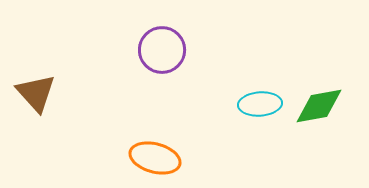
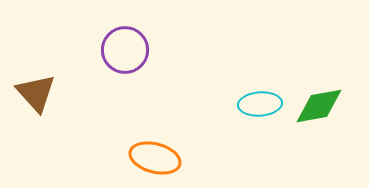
purple circle: moved 37 px left
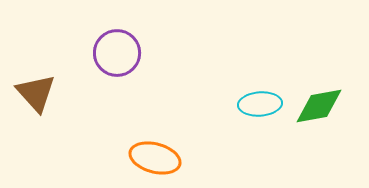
purple circle: moved 8 px left, 3 px down
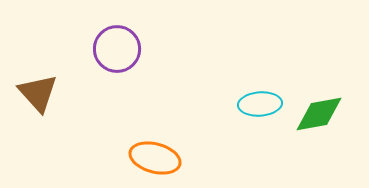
purple circle: moved 4 px up
brown triangle: moved 2 px right
green diamond: moved 8 px down
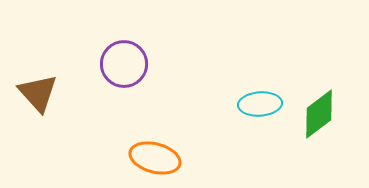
purple circle: moved 7 px right, 15 px down
green diamond: rotated 27 degrees counterclockwise
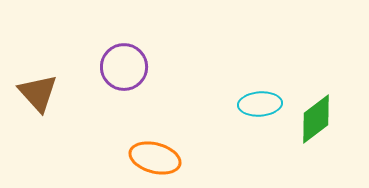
purple circle: moved 3 px down
green diamond: moved 3 px left, 5 px down
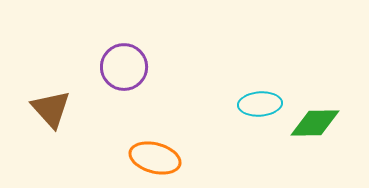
brown triangle: moved 13 px right, 16 px down
green diamond: moved 1 px left, 4 px down; rotated 36 degrees clockwise
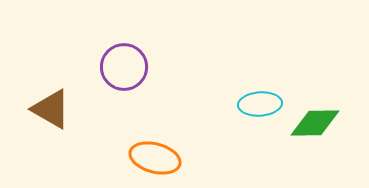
brown triangle: rotated 18 degrees counterclockwise
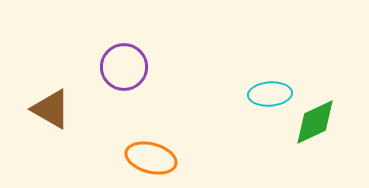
cyan ellipse: moved 10 px right, 10 px up
green diamond: moved 1 px up; rotated 24 degrees counterclockwise
orange ellipse: moved 4 px left
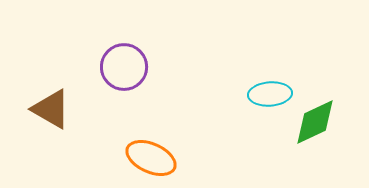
orange ellipse: rotated 9 degrees clockwise
